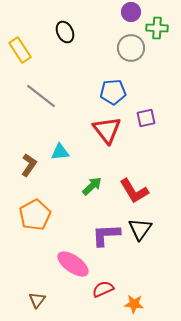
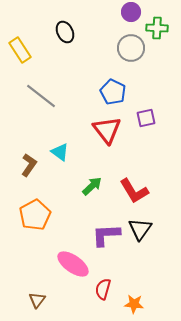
blue pentagon: rotated 30 degrees clockwise
cyan triangle: rotated 42 degrees clockwise
red semicircle: rotated 50 degrees counterclockwise
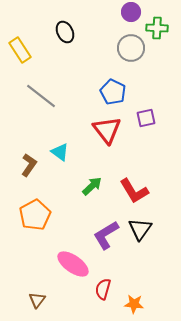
purple L-shape: rotated 28 degrees counterclockwise
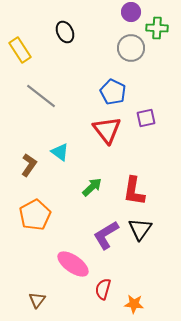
green arrow: moved 1 px down
red L-shape: rotated 40 degrees clockwise
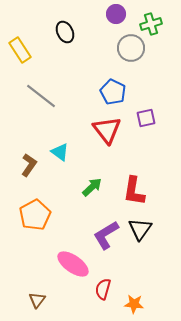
purple circle: moved 15 px left, 2 px down
green cross: moved 6 px left, 4 px up; rotated 20 degrees counterclockwise
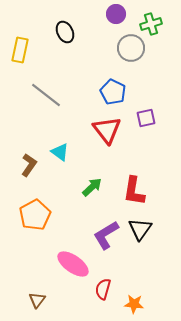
yellow rectangle: rotated 45 degrees clockwise
gray line: moved 5 px right, 1 px up
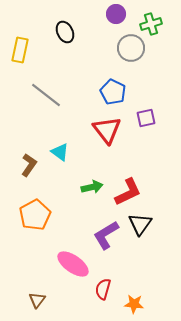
green arrow: rotated 30 degrees clockwise
red L-shape: moved 6 px left, 1 px down; rotated 124 degrees counterclockwise
black triangle: moved 5 px up
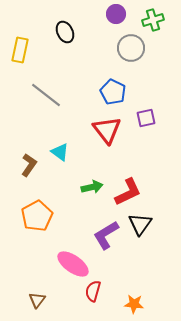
green cross: moved 2 px right, 4 px up
orange pentagon: moved 2 px right, 1 px down
red semicircle: moved 10 px left, 2 px down
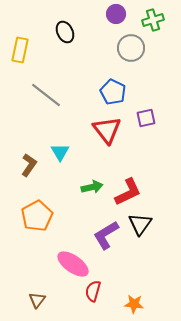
cyan triangle: rotated 24 degrees clockwise
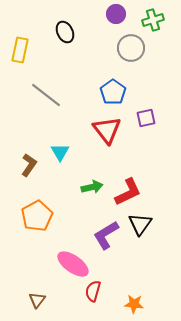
blue pentagon: rotated 10 degrees clockwise
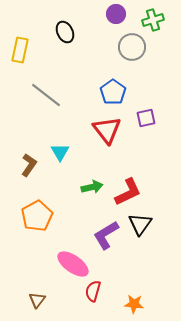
gray circle: moved 1 px right, 1 px up
